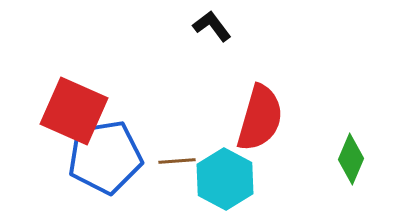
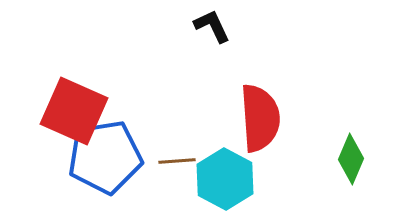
black L-shape: rotated 12 degrees clockwise
red semicircle: rotated 20 degrees counterclockwise
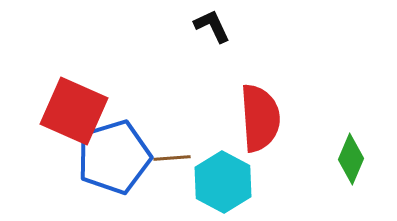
blue pentagon: moved 9 px right; rotated 8 degrees counterclockwise
brown line: moved 5 px left, 3 px up
cyan hexagon: moved 2 px left, 3 px down
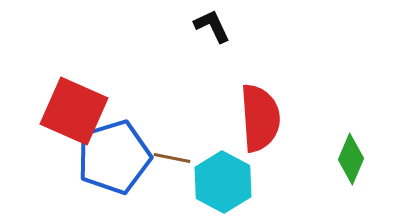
brown line: rotated 15 degrees clockwise
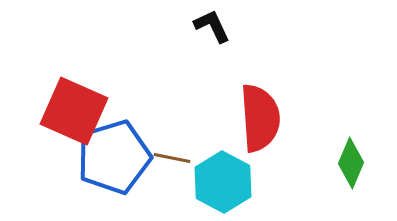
green diamond: moved 4 px down
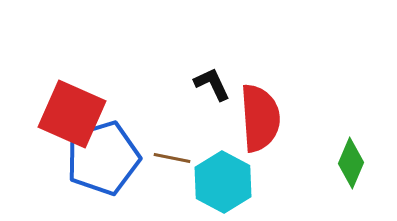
black L-shape: moved 58 px down
red square: moved 2 px left, 3 px down
blue pentagon: moved 11 px left, 1 px down
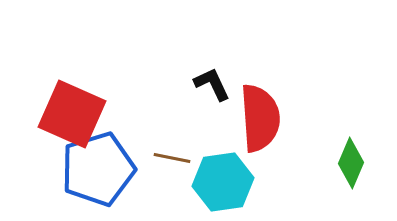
blue pentagon: moved 5 px left, 11 px down
cyan hexagon: rotated 24 degrees clockwise
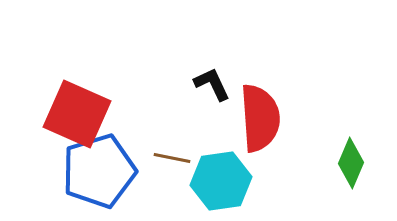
red square: moved 5 px right
blue pentagon: moved 1 px right, 2 px down
cyan hexagon: moved 2 px left, 1 px up
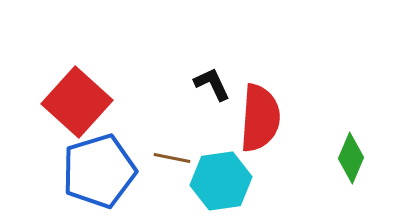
red square: moved 12 px up; rotated 18 degrees clockwise
red semicircle: rotated 8 degrees clockwise
green diamond: moved 5 px up
